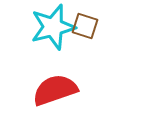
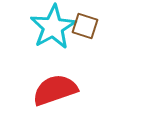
cyan star: rotated 15 degrees counterclockwise
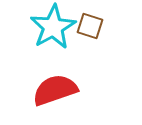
brown square: moved 5 px right
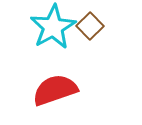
brown square: rotated 28 degrees clockwise
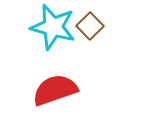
cyan star: rotated 27 degrees counterclockwise
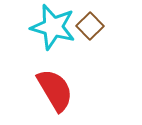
red semicircle: rotated 78 degrees clockwise
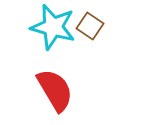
brown square: rotated 12 degrees counterclockwise
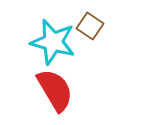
cyan star: moved 15 px down
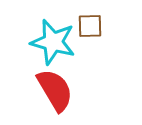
brown square: rotated 36 degrees counterclockwise
